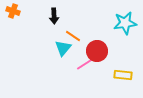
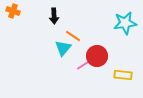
red circle: moved 5 px down
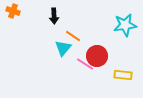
cyan star: moved 2 px down
pink line: rotated 66 degrees clockwise
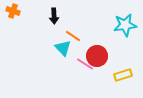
cyan triangle: rotated 24 degrees counterclockwise
yellow rectangle: rotated 24 degrees counterclockwise
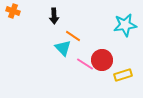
red circle: moved 5 px right, 4 px down
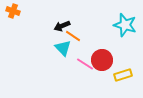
black arrow: moved 8 px right, 10 px down; rotated 70 degrees clockwise
cyan star: rotated 25 degrees clockwise
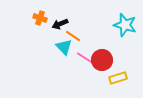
orange cross: moved 27 px right, 7 px down
black arrow: moved 2 px left, 2 px up
cyan triangle: moved 1 px right, 1 px up
pink line: moved 6 px up
yellow rectangle: moved 5 px left, 3 px down
